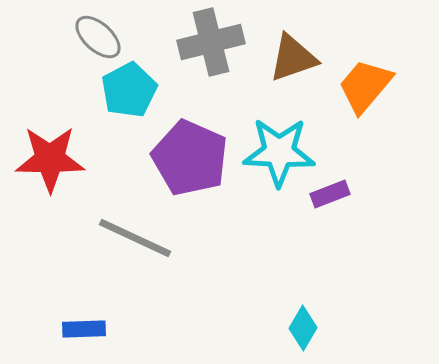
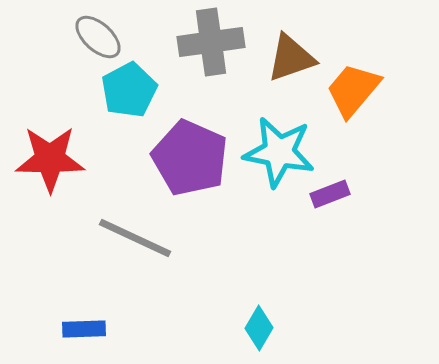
gray cross: rotated 6 degrees clockwise
brown triangle: moved 2 px left
orange trapezoid: moved 12 px left, 4 px down
cyan star: rotated 8 degrees clockwise
cyan diamond: moved 44 px left
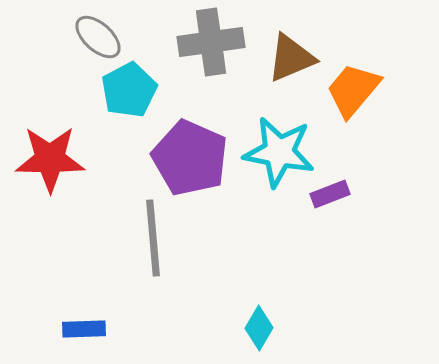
brown triangle: rotated 4 degrees counterclockwise
gray line: moved 18 px right; rotated 60 degrees clockwise
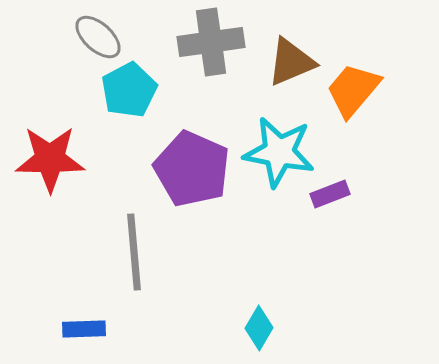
brown triangle: moved 4 px down
purple pentagon: moved 2 px right, 11 px down
gray line: moved 19 px left, 14 px down
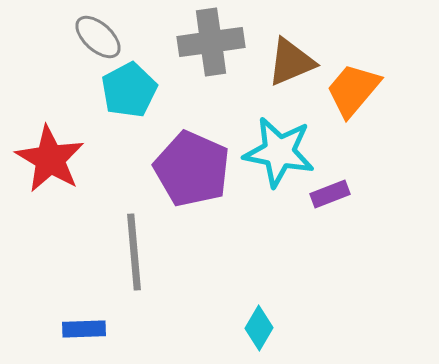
red star: rotated 30 degrees clockwise
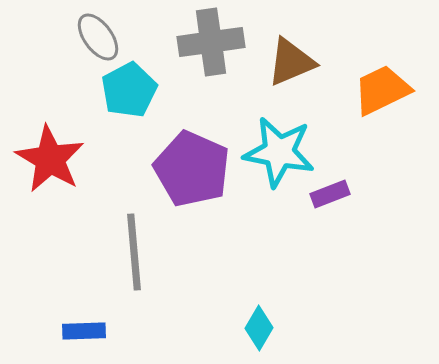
gray ellipse: rotated 12 degrees clockwise
orange trapezoid: moved 29 px right; rotated 24 degrees clockwise
blue rectangle: moved 2 px down
